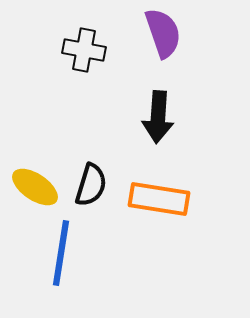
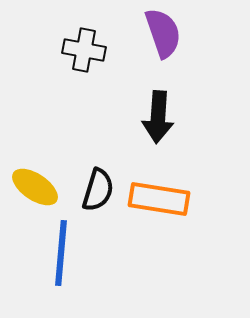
black semicircle: moved 7 px right, 5 px down
blue line: rotated 4 degrees counterclockwise
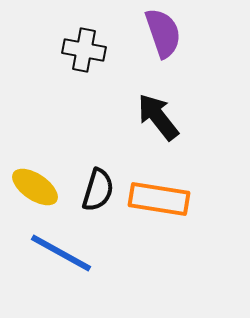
black arrow: rotated 138 degrees clockwise
blue line: rotated 66 degrees counterclockwise
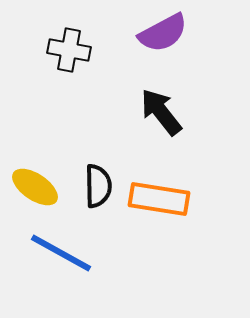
purple semicircle: rotated 81 degrees clockwise
black cross: moved 15 px left
black arrow: moved 3 px right, 5 px up
black semicircle: moved 4 px up; rotated 18 degrees counterclockwise
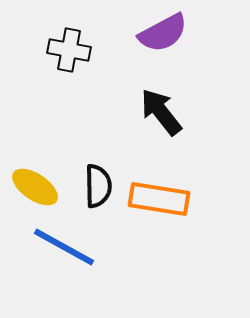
blue line: moved 3 px right, 6 px up
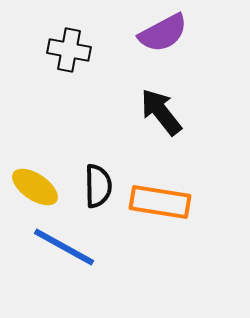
orange rectangle: moved 1 px right, 3 px down
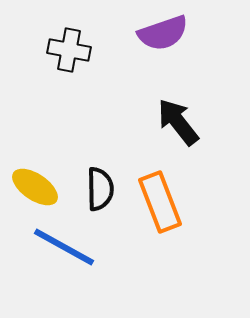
purple semicircle: rotated 9 degrees clockwise
black arrow: moved 17 px right, 10 px down
black semicircle: moved 2 px right, 3 px down
orange rectangle: rotated 60 degrees clockwise
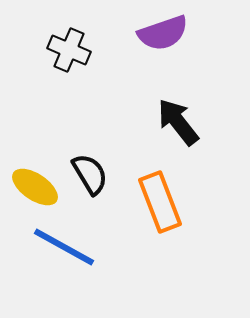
black cross: rotated 12 degrees clockwise
black semicircle: moved 10 px left, 15 px up; rotated 30 degrees counterclockwise
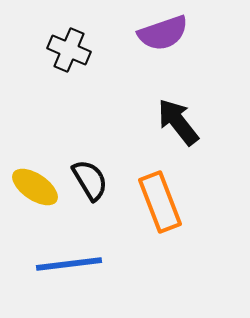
black semicircle: moved 6 px down
blue line: moved 5 px right, 17 px down; rotated 36 degrees counterclockwise
